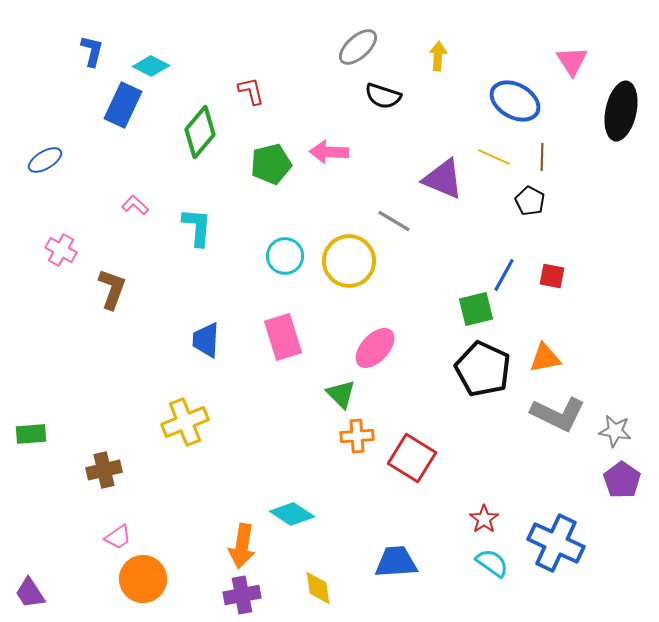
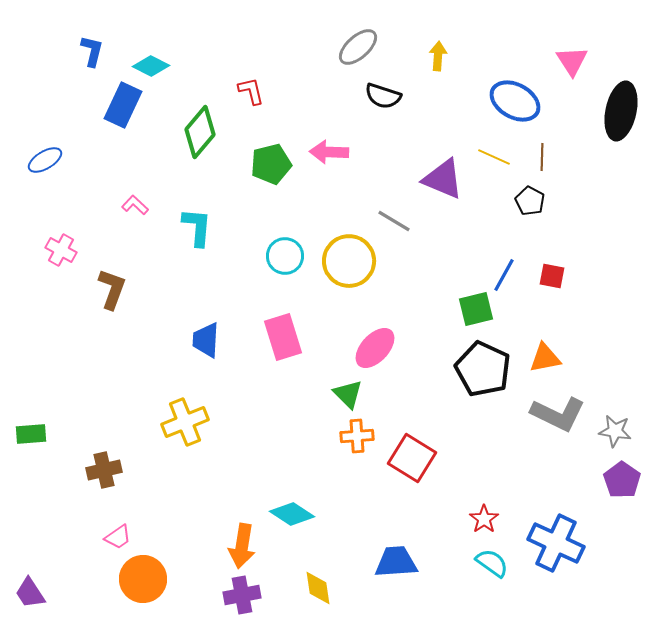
green triangle at (341, 394): moved 7 px right
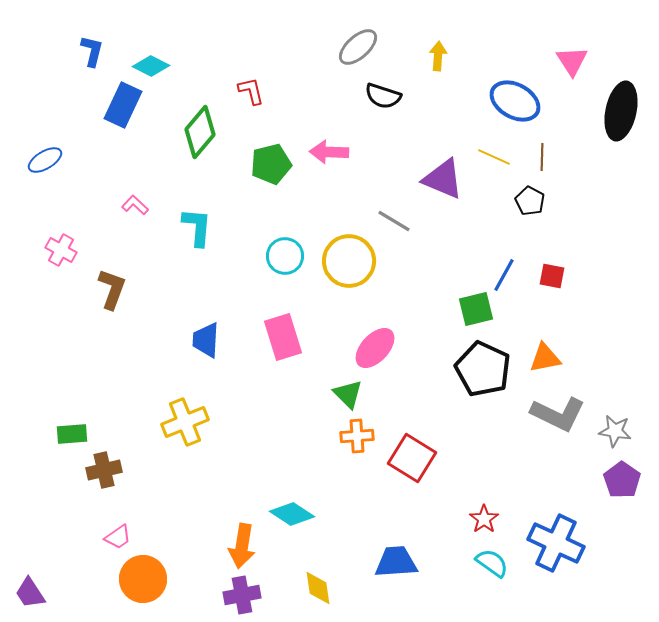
green rectangle at (31, 434): moved 41 px right
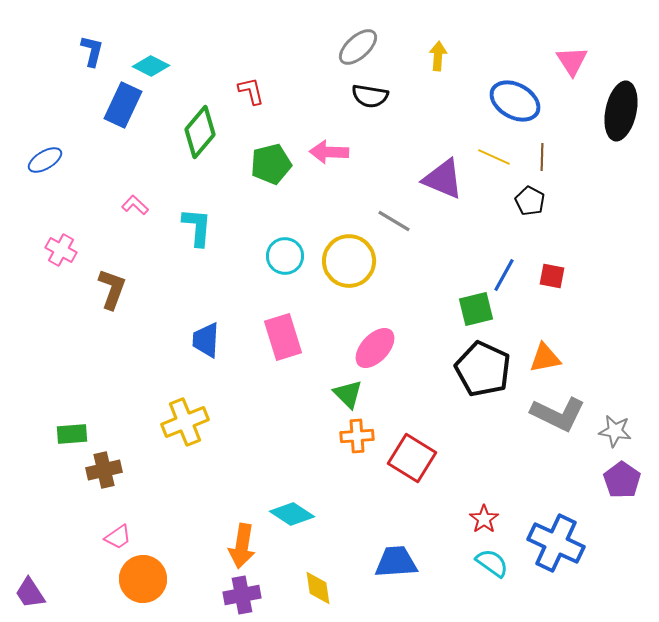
black semicircle at (383, 96): moved 13 px left; rotated 9 degrees counterclockwise
